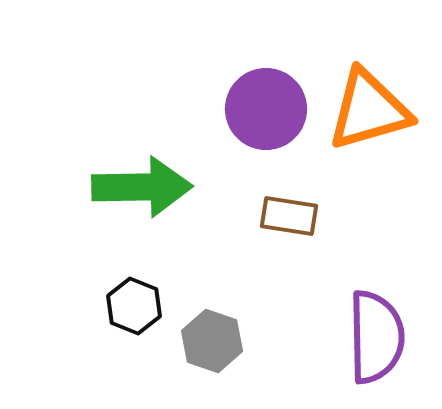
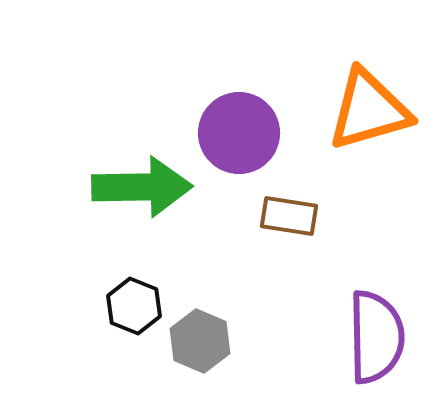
purple circle: moved 27 px left, 24 px down
gray hexagon: moved 12 px left; rotated 4 degrees clockwise
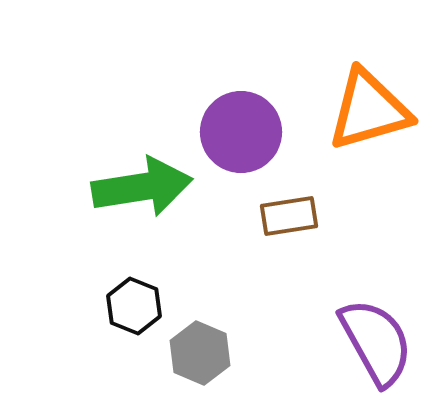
purple circle: moved 2 px right, 1 px up
green arrow: rotated 8 degrees counterclockwise
brown rectangle: rotated 18 degrees counterclockwise
purple semicircle: moved 5 px down; rotated 28 degrees counterclockwise
gray hexagon: moved 12 px down
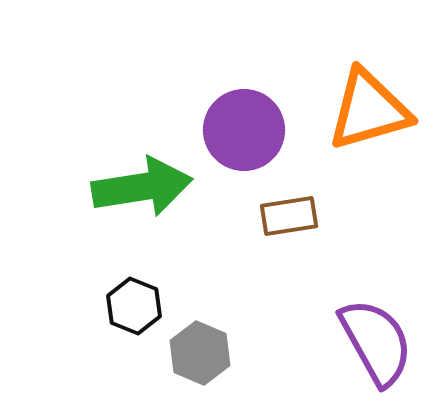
purple circle: moved 3 px right, 2 px up
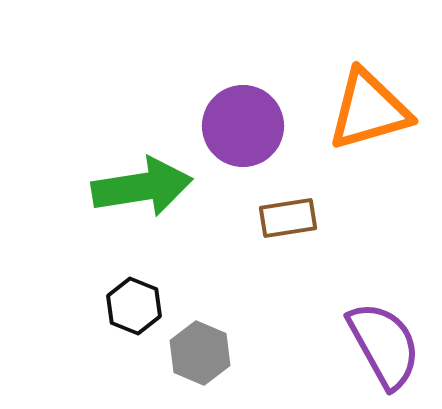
purple circle: moved 1 px left, 4 px up
brown rectangle: moved 1 px left, 2 px down
purple semicircle: moved 8 px right, 3 px down
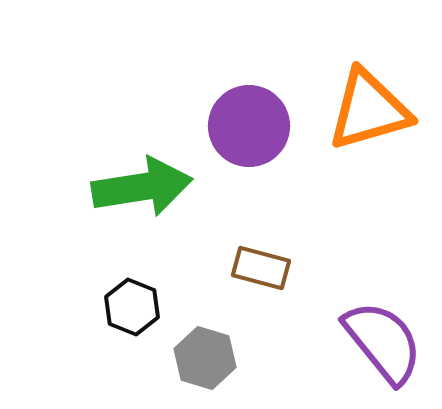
purple circle: moved 6 px right
brown rectangle: moved 27 px left, 50 px down; rotated 24 degrees clockwise
black hexagon: moved 2 px left, 1 px down
purple semicircle: moved 1 px left, 3 px up; rotated 10 degrees counterclockwise
gray hexagon: moved 5 px right, 5 px down; rotated 6 degrees counterclockwise
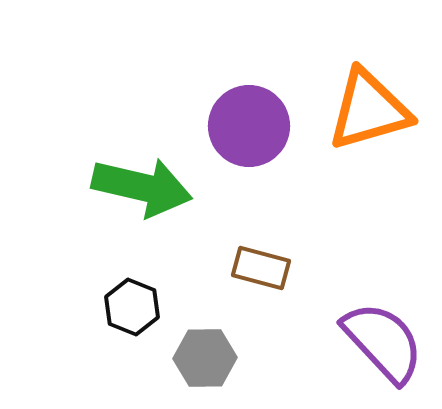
green arrow: rotated 22 degrees clockwise
purple semicircle: rotated 4 degrees counterclockwise
gray hexagon: rotated 18 degrees counterclockwise
